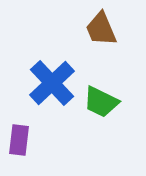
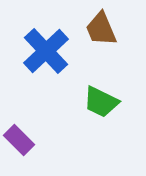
blue cross: moved 6 px left, 32 px up
purple rectangle: rotated 52 degrees counterclockwise
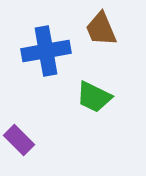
blue cross: rotated 33 degrees clockwise
green trapezoid: moved 7 px left, 5 px up
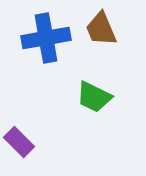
blue cross: moved 13 px up
purple rectangle: moved 2 px down
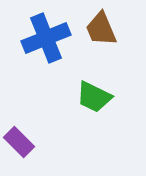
blue cross: rotated 12 degrees counterclockwise
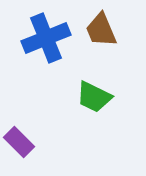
brown trapezoid: moved 1 px down
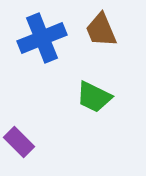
blue cross: moved 4 px left
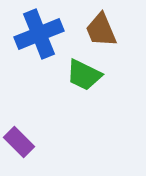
blue cross: moved 3 px left, 4 px up
green trapezoid: moved 10 px left, 22 px up
